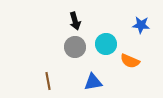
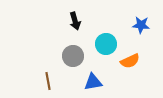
gray circle: moved 2 px left, 9 px down
orange semicircle: rotated 48 degrees counterclockwise
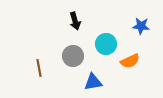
blue star: moved 1 px down
brown line: moved 9 px left, 13 px up
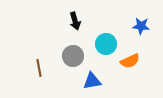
blue triangle: moved 1 px left, 1 px up
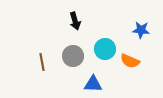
blue star: moved 4 px down
cyan circle: moved 1 px left, 5 px down
orange semicircle: rotated 48 degrees clockwise
brown line: moved 3 px right, 6 px up
blue triangle: moved 1 px right, 3 px down; rotated 12 degrees clockwise
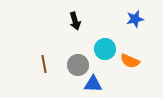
blue star: moved 6 px left, 11 px up; rotated 18 degrees counterclockwise
gray circle: moved 5 px right, 9 px down
brown line: moved 2 px right, 2 px down
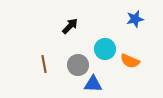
black arrow: moved 5 px left, 5 px down; rotated 120 degrees counterclockwise
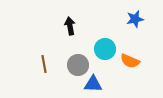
black arrow: rotated 54 degrees counterclockwise
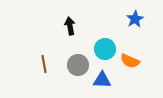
blue star: rotated 18 degrees counterclockwise
blue triangle: moved 9 px right, 4 px up
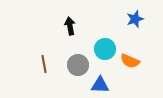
blue star: rotated 12 degrees clockwise
blue triangle: moved 2 px left, 5 px down
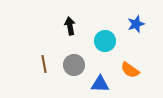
blue star: moved 1 px right, 5 px down
cyan circle: moved 8 px up
orange semicircle: moved 9 px down; rotated 12 degrees clockwise
gray circle: moved 4 px left
blue triangle: moved 1 px up
